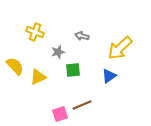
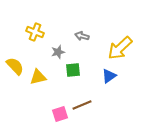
yellow triangle: rotated 12 degrees clockwise
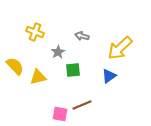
gray star: rotated 16 degrees counterclockwise
pink square: rotated 28 degrees clockwise
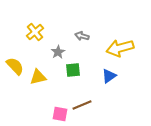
yellow cross: rotated 30 degrees clockwise
yellow arrow: rotated 28 degrees clockwise
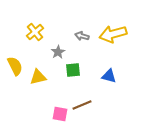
yellow arrow: moved 7 px left, 14 px up
yellow semicircle: rotated 18 degrees clockwise
blue triangle: rotated 49 degrees clockwise
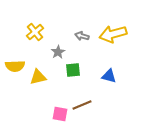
yellow semicircle: rotated 114 degrees clockwise
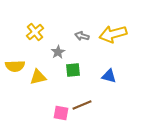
pink square: moved 1 px right, 1 px up
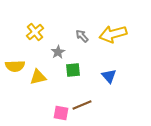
gray arrow: rotated 32 degrees clockwise
blue triangle: rotated 35 degrees clockwise
